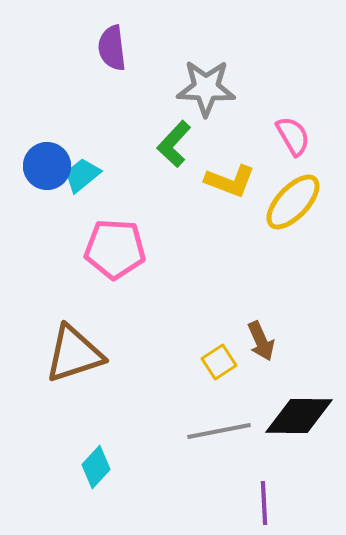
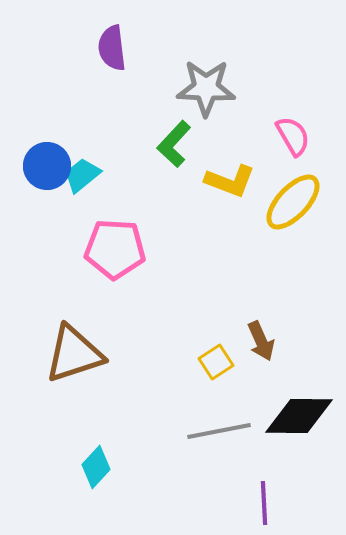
yellow square: moved 3 px left
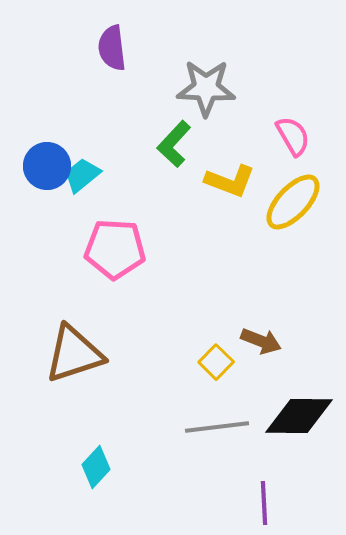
brown arrow: rotated 45 degrees counterclockwise
yellow square: rotated 12 degrees counterclockwise
gray line: moved 2 px left, 4 px up; rotated 4 degrees clockwise
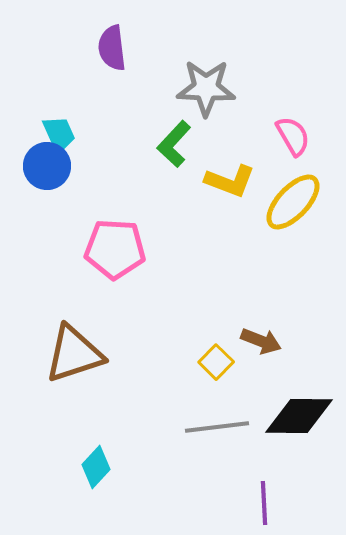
cyan trapezoid: moved 23 px left, 41 px up; rotated 105 degrees clockwise
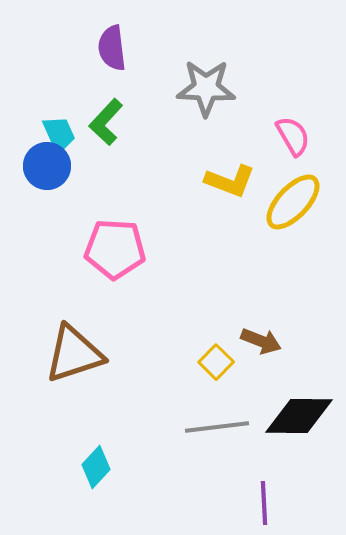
green L-shape: moved 68 px left, 22 px up
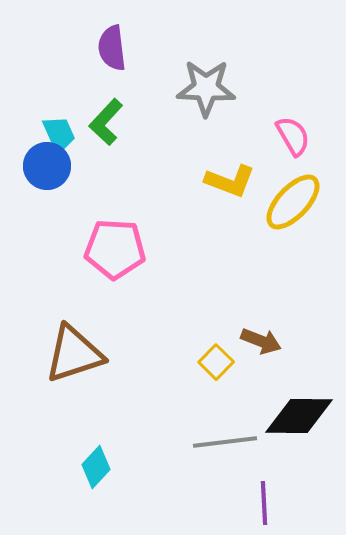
gray line: moved 8 px right, 15 px down
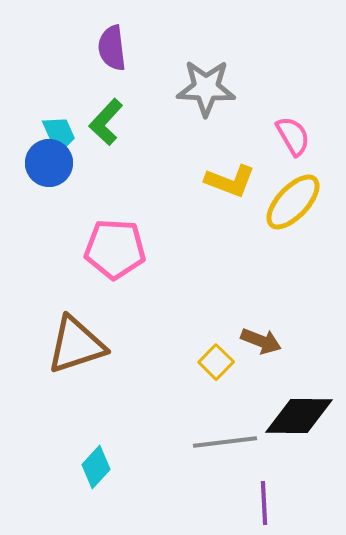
blue circle: moved 2 px right, 3 px up
brown triangle: moved 2 px right, 9 px up
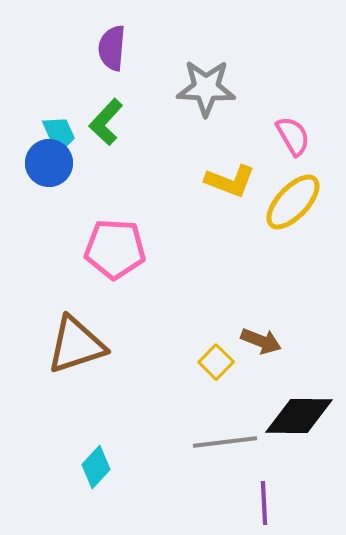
purple semicircle: rotated 12 degrees clockwise
